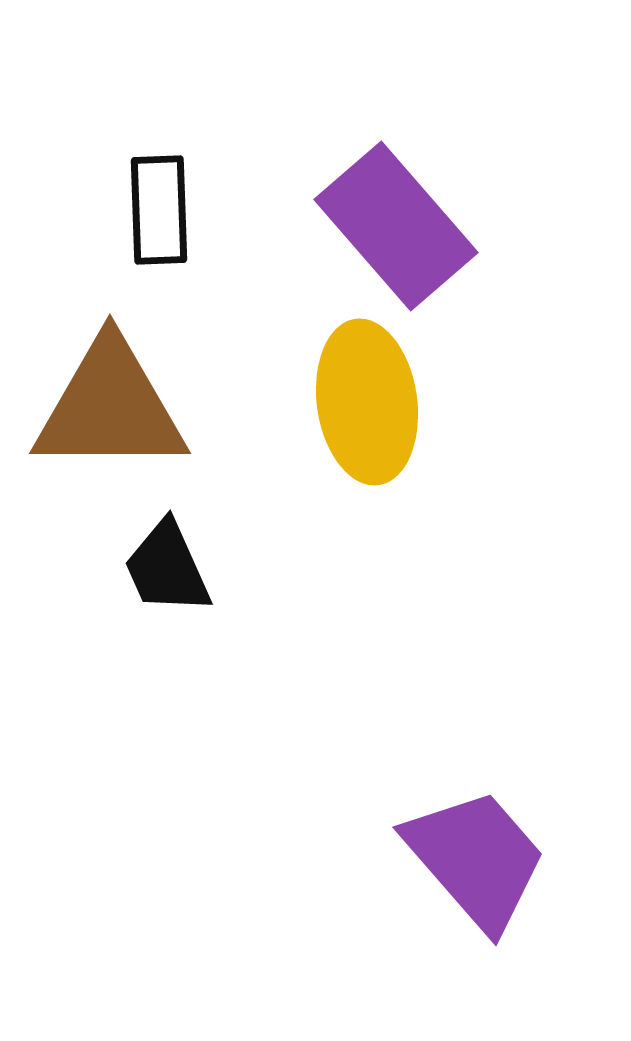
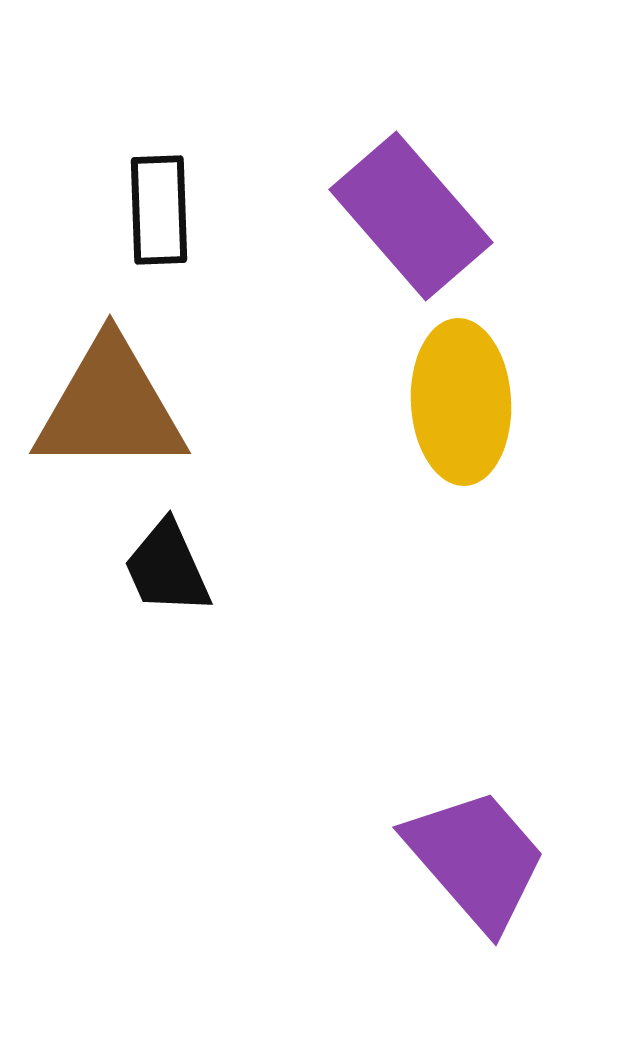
purple rectangle: moved 15 px right, 10 px up
yellow ellipse: moved 94 px right; rotated 5 degrees clockwise
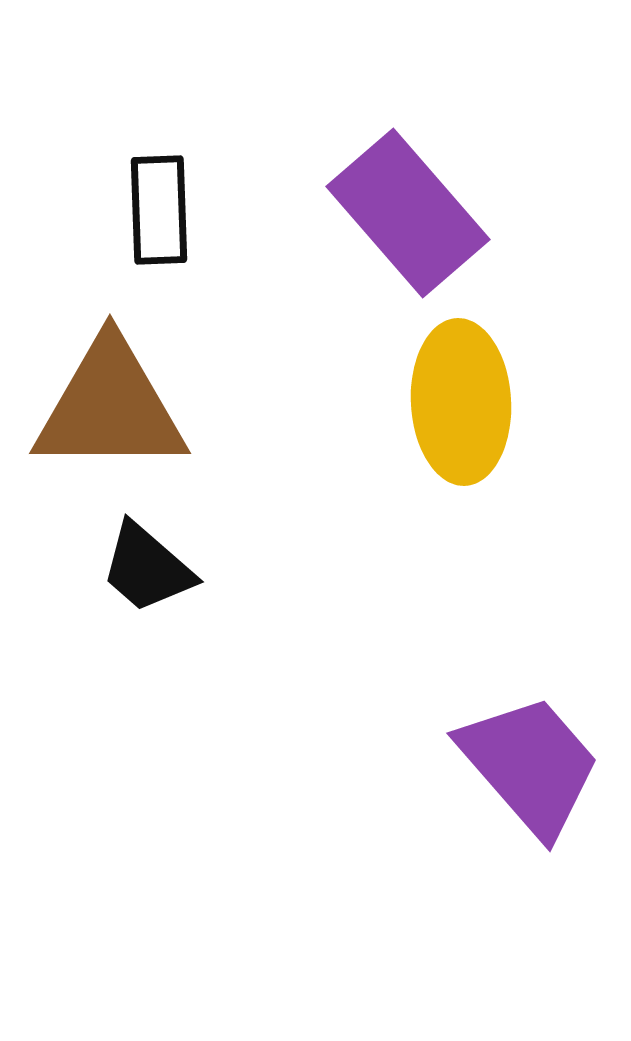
purple rectangle: moved 3 px left, 3 px up
black trapezoid: moved 20 px left; rotated 25 degrees counterclockwise
purple trapezoid: moved 54 px right, 94 px up
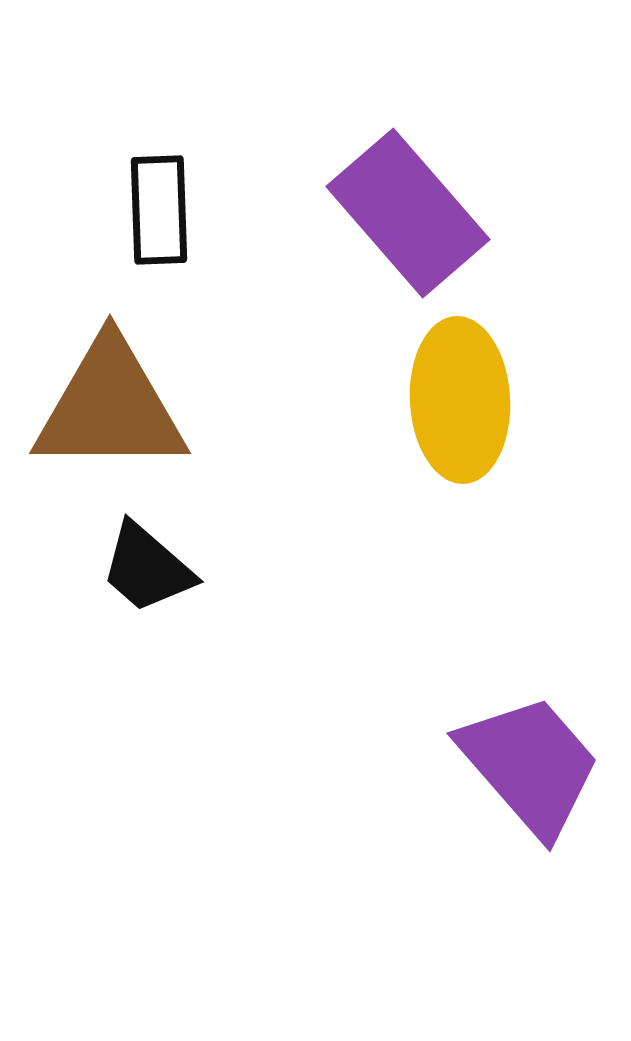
yellow ellipse: moved 1 px left, 2 px up
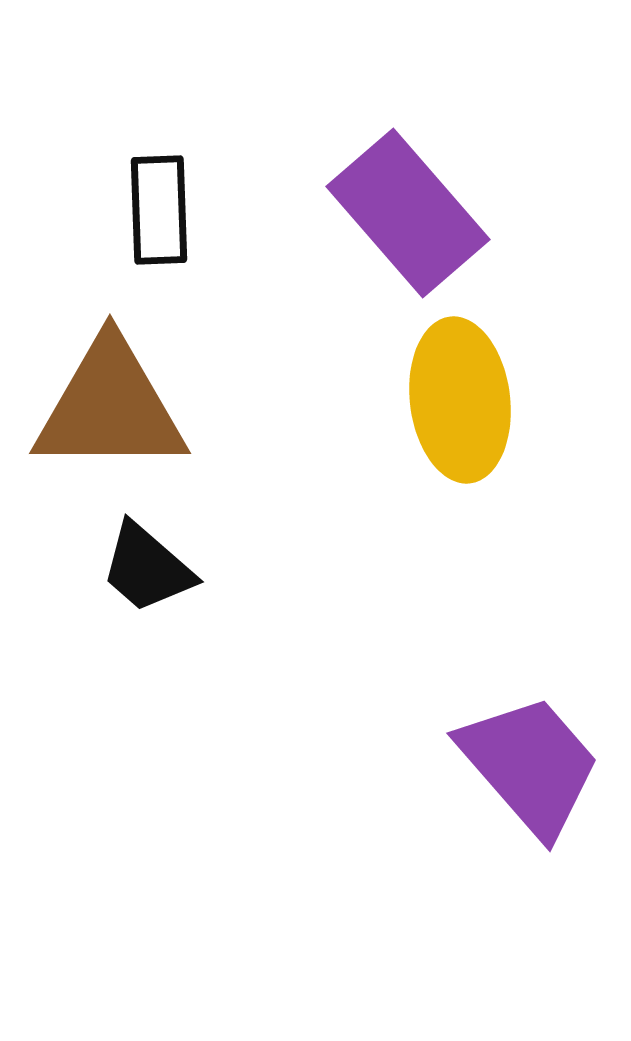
yellow ellipse: rotated 4 degrees counterclockwise
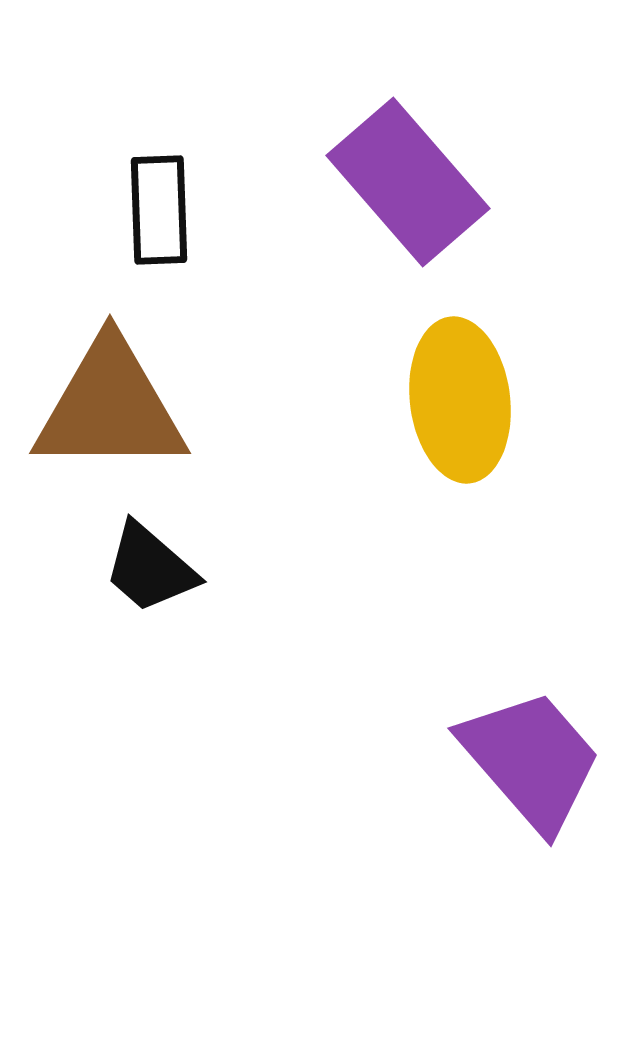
purple rectangle: moved 31 px up
black trapezoid: moved 3 px right
purple trapezoid: moved 1 px right, 5 px up
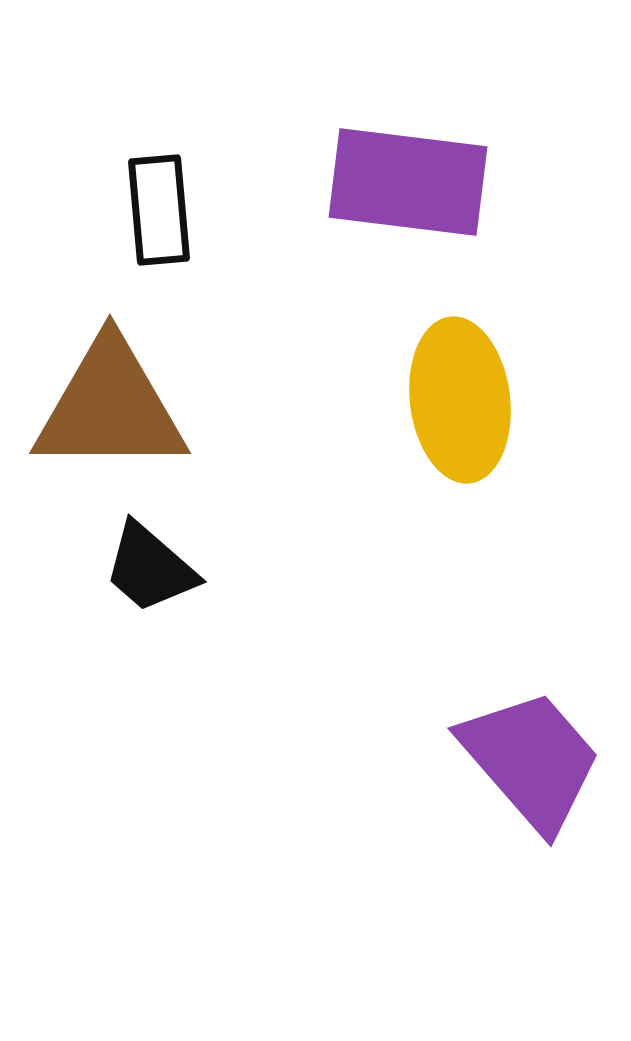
purple rectangle: rotated 42 degrees counterclockwise
black rectangle: rotated 3 degrees counterclockwise
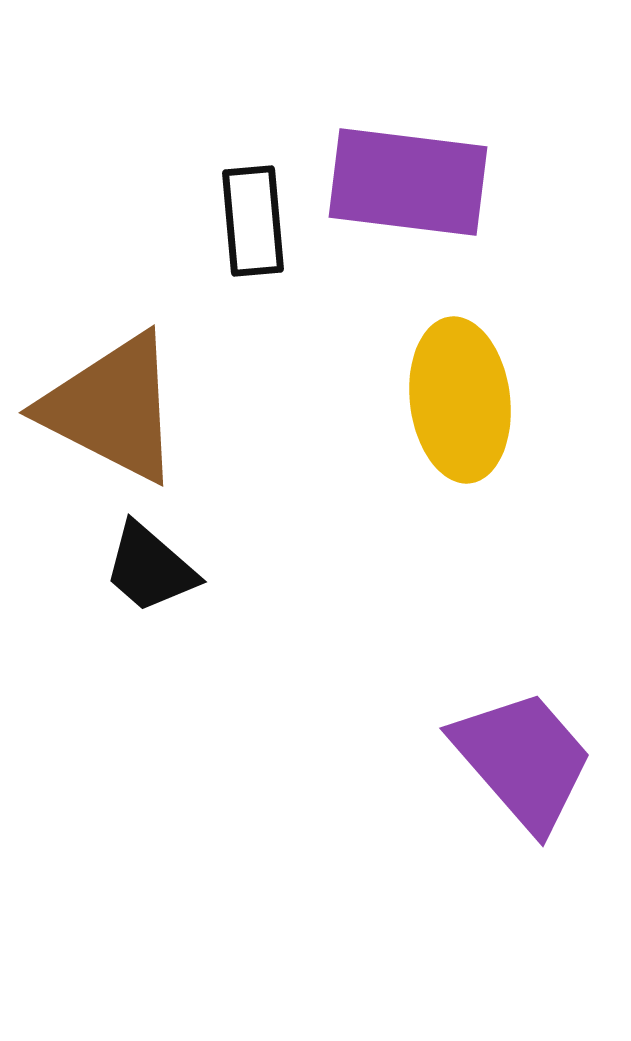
black rectangle: moved 94 px right, 11 px down
brown triangle: moved 2 px right, 1 px down; rotated 27 degrees clockwise
purple trapezoid: moved 8 px left
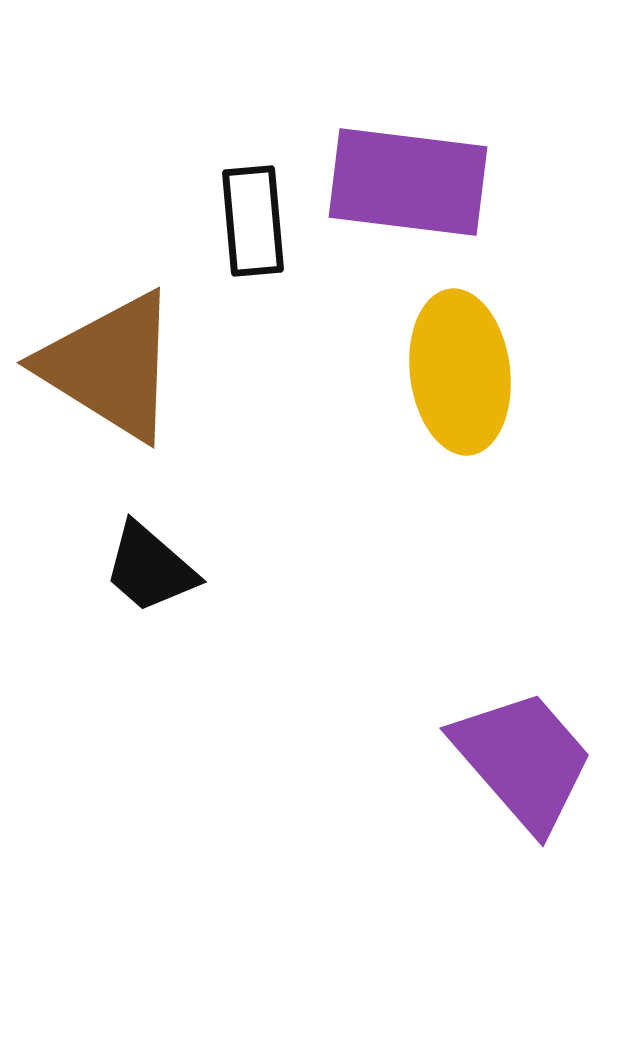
yellow ellipse: moved 28 px up
brown triangle: moved 2 px left, 42 px up; rotated 5 degrees clockwise
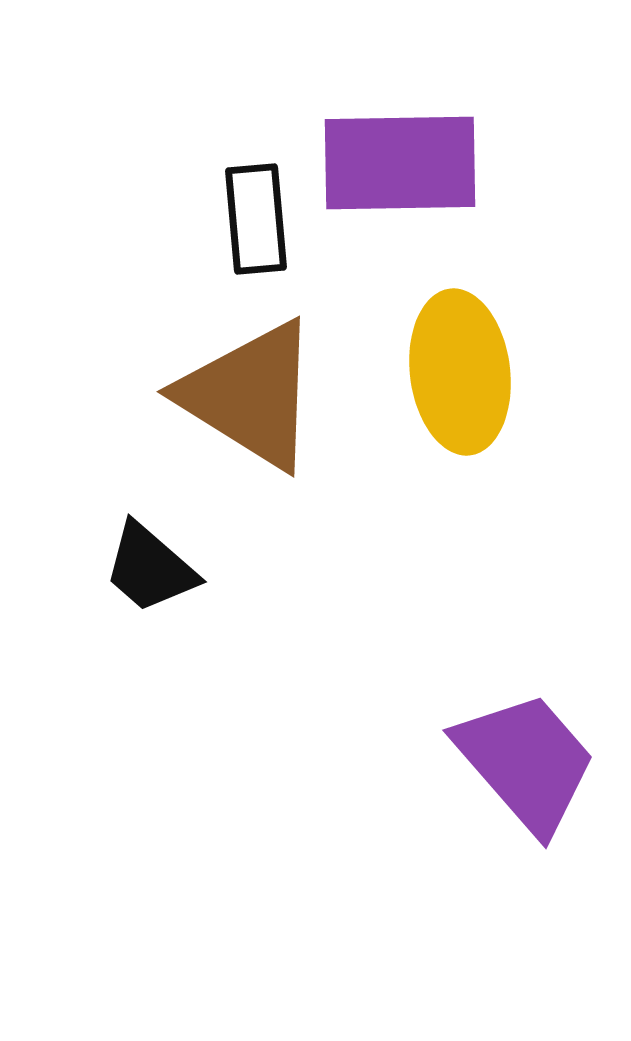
purple rectangle: moved 8 px left, 19 px up; rotated 8 degrees counterclockwise
black rectangle: moved 3 px right, 2 px up
brown triangle: moved 140 px right, 29 px down
purple trapezoid: moved 3 px right, 2 px down
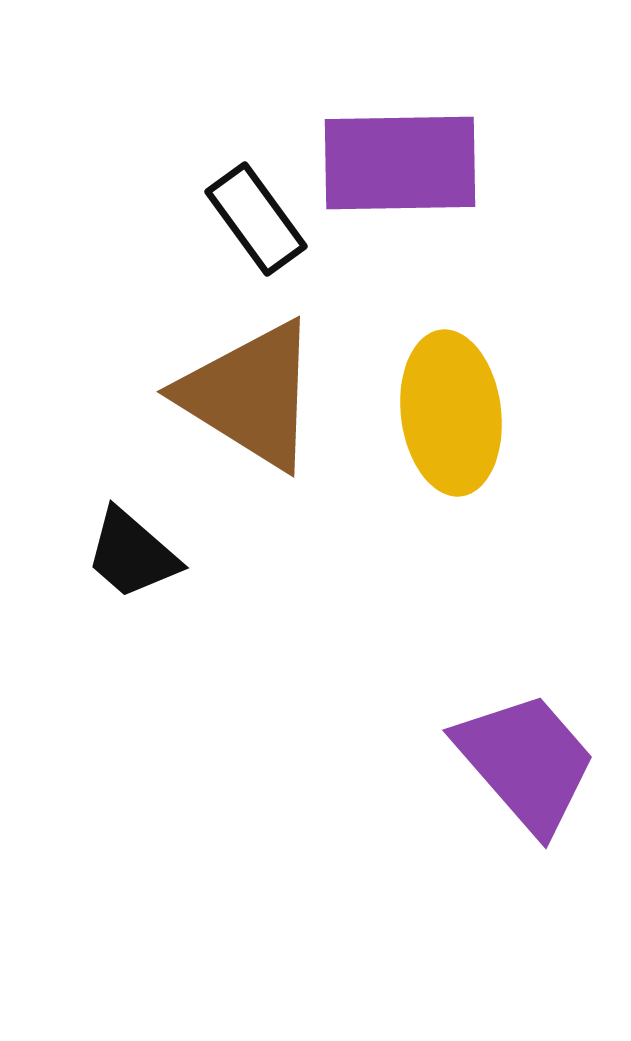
black rectangle: rotated 31 degrees counterclockwise
yellow ellipse: moved 9 px left, 41 px down
black trapezoid: moved 18 px left, 14 px up
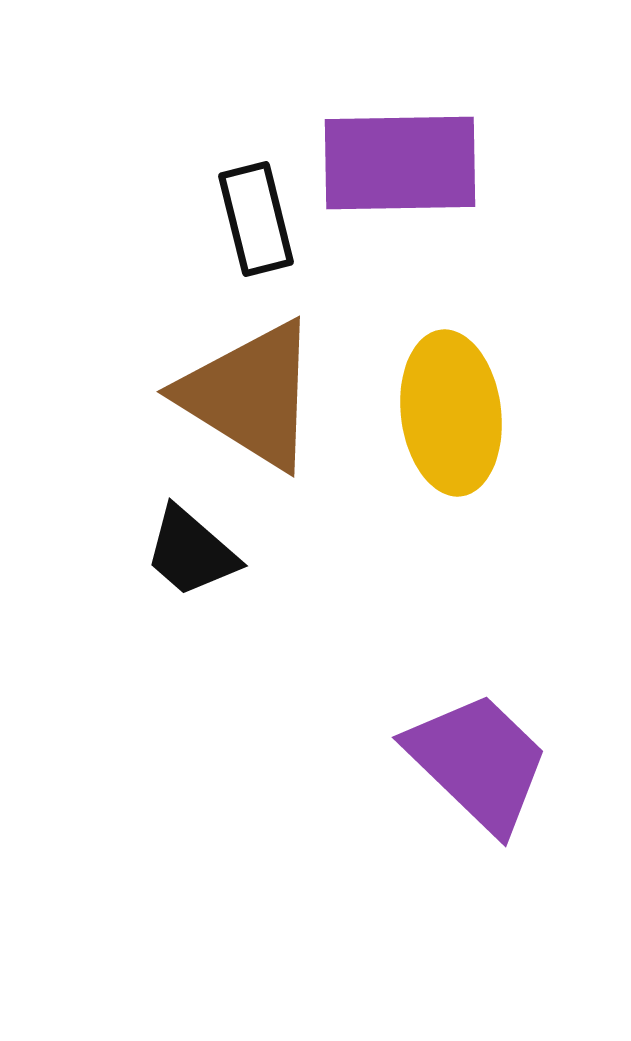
black rectangle: rotated 22 degrees clockwise
black trapezoid: moved 59 px right, 2 px up
purple trapezoid: moved 48 px left; rotated 5 degrees counterclockwise
